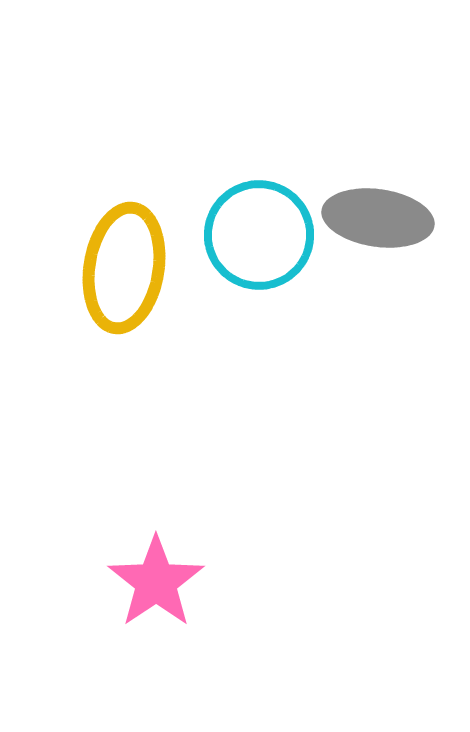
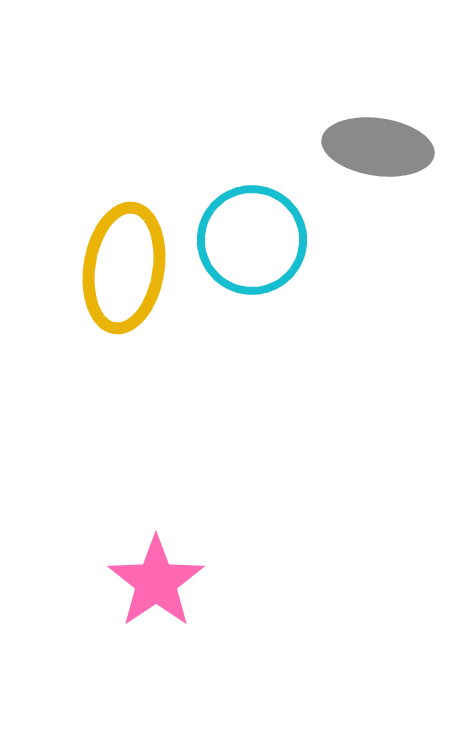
gray ellipse: moved 71 px up
cyan circle: moved 7 px left, 5 px down
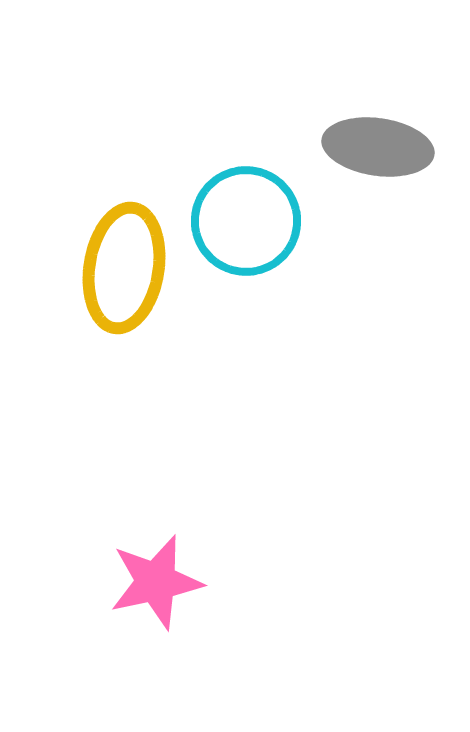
cyan circle: moved 6 px left, 19 px up
pink star: rotated 22 degrees clockwise
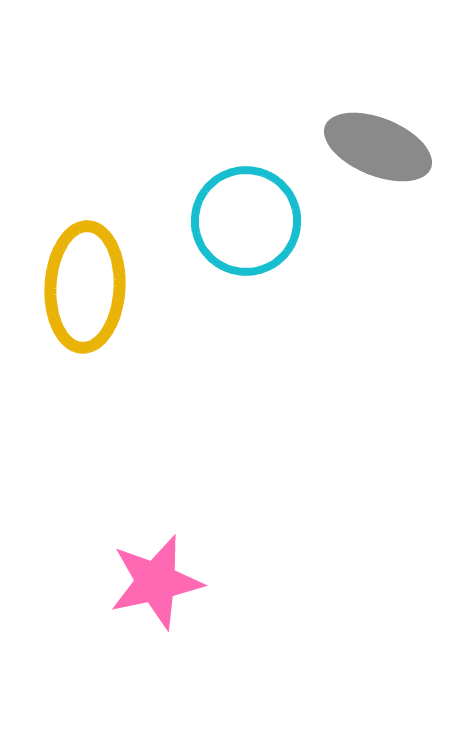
gray ellipse: rotated 14 degrees clockwise
yellow ellipse: moved 39 px left, 19 px down; rotated 6 degrees counterclockwise
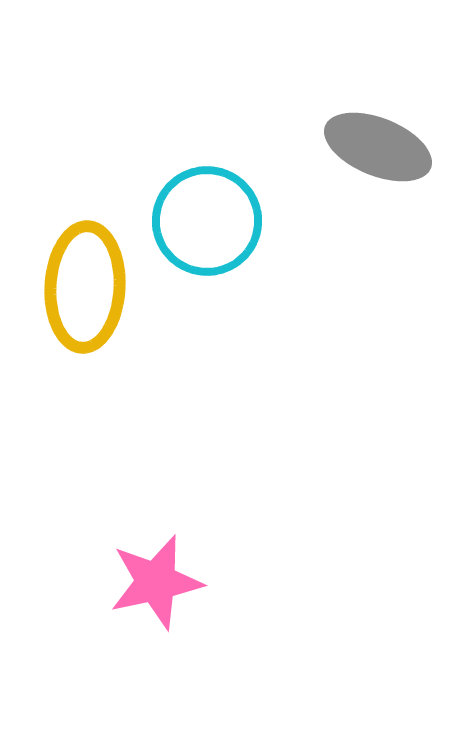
cyan circle: moved 39 px left
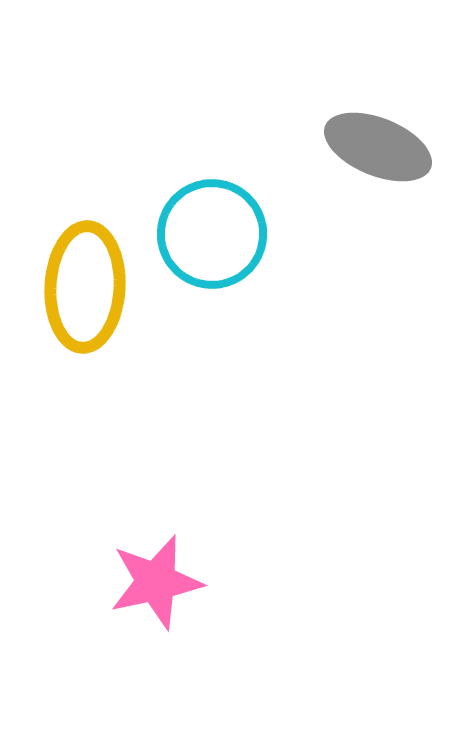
cyan circle: moved 5 px right, 13 px down
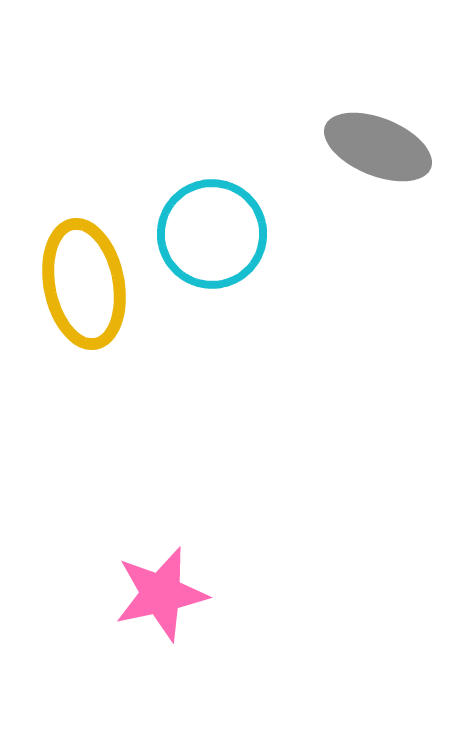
yellow ellipse: moved 1 px left, 3 px up; rotated 14 degrees counterclockwise
pink star: moved 5 px right, 12 px down
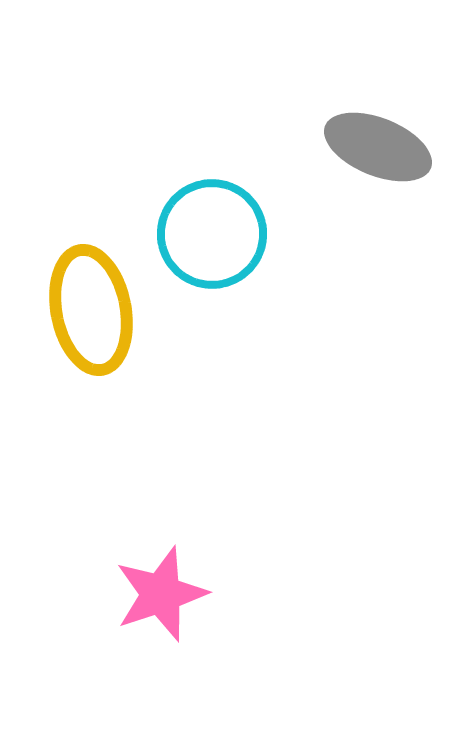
yellow ellipse: moved 7 px right, 26 px down
pink star: rotated 6 degrees counterclockwise
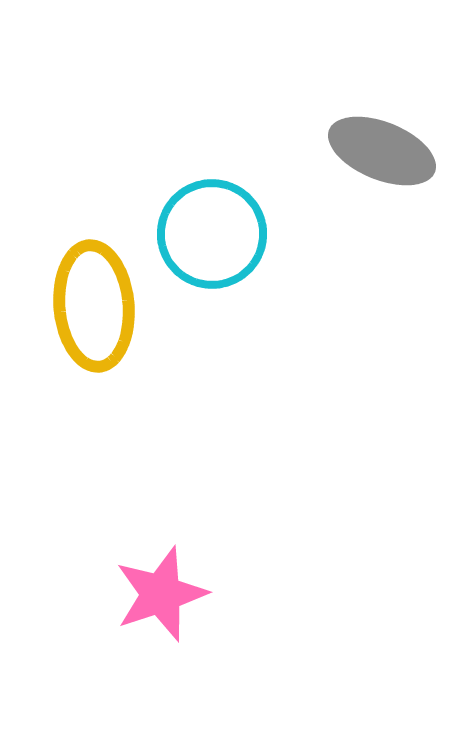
gray ellipse: moved 4 px right, 4 px down
yellow ellipse: moved 3 px right, 4 px up; rotated 6 degrees clockwise
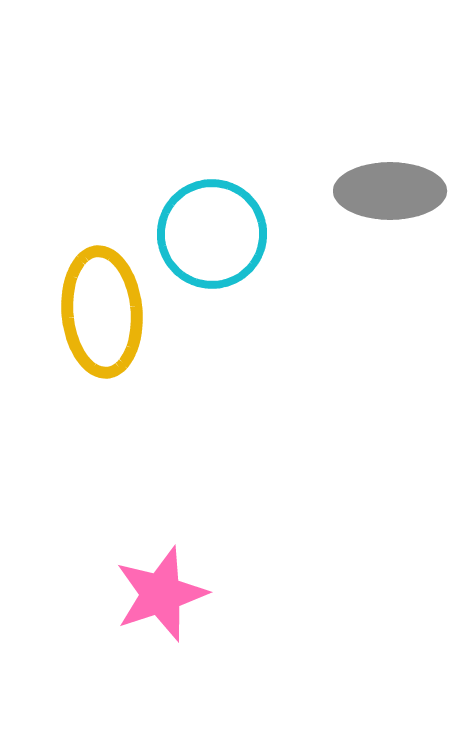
gray ellipse: moved 8 px right, 40 px down; rotated 22 degrees counterclockwise
yellow ellipse: moved 8 px right, 6 px down
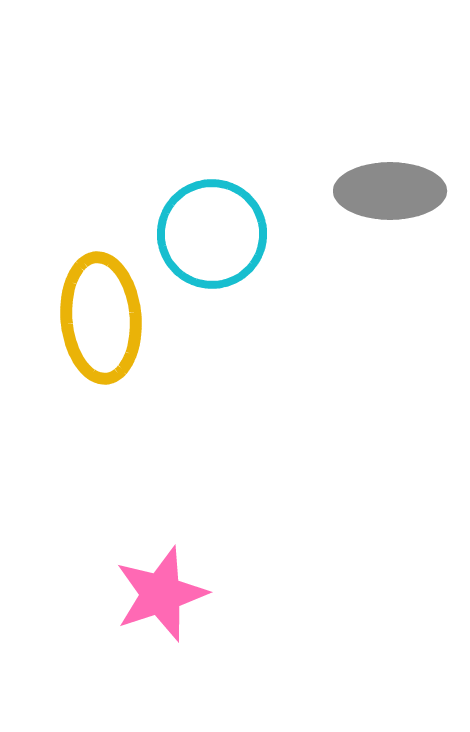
yellow ellipse: moved 1 px left, 6 px down
